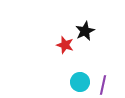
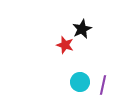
black star: moved 3 px left, 2 px up
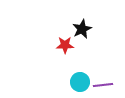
red star: rotated 18 degrees counterclockwise
purple line: rotated 72 degrees clockwise
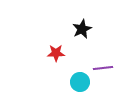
red star: moved 9 px left, 8 px down
purple line: moved 17 px up
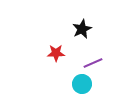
purple line: moved 10 px left, 5 px up; rotated 18 degrees counterclockwise
cyan circle: moved 2 px right, 2 px down
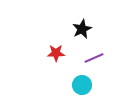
purple line: moved 1 px right, 5 px up
cyan circle: moved 1 px down
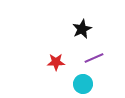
red star: moved 9 px down
cyan circle: moved 1 px right, 1 px up
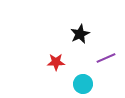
black star: moved 2 px left, 5 px down
purple line: moved 12 px right
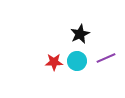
red star: moved 2 px left
cyan circle: moved 6 px left, 23 px up
